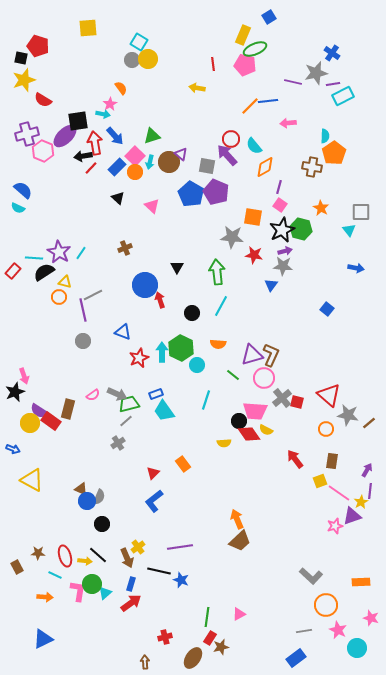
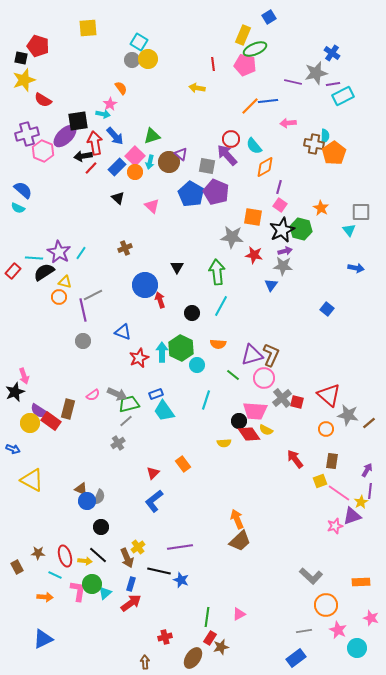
brown cross at (312, 167): moved 2 px right, 23 px up
black circle at (102, 524): moved 1 px left, 3 px down
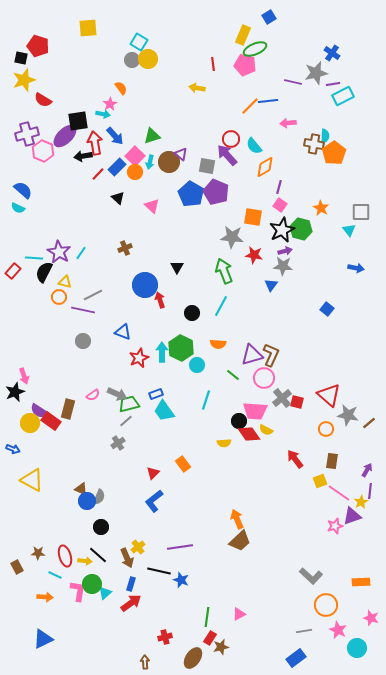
red line at (91, 168): moved 7 px right, 6 px down
black semicircle at (44, 272): rotated 30 degrees counterclockwise
green arrow at (217, 272): moved 7 px right, 1 px up; rotated 15 degrees counterclockwise
purple line at (83, 310): rotated 65 degrees counterclockwise
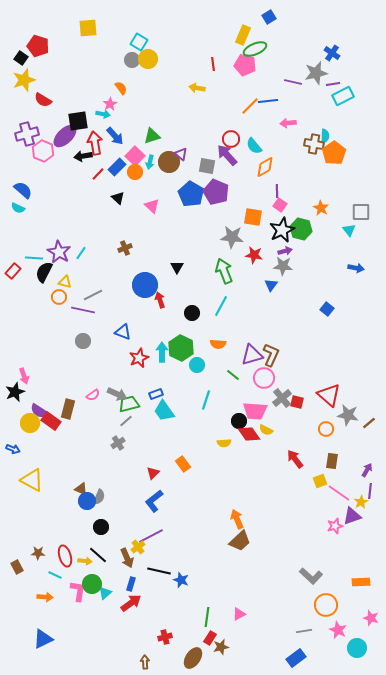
black square at (21, 58): rotated 24 degrees clockwise
purple line at (279, 187): moved 2 px left, 4 px down; rotated 16 degrees counterclockwise
purple line at (180, 547): moved 29 px left, 11 px up; rotated 20 degrees counterclockwise
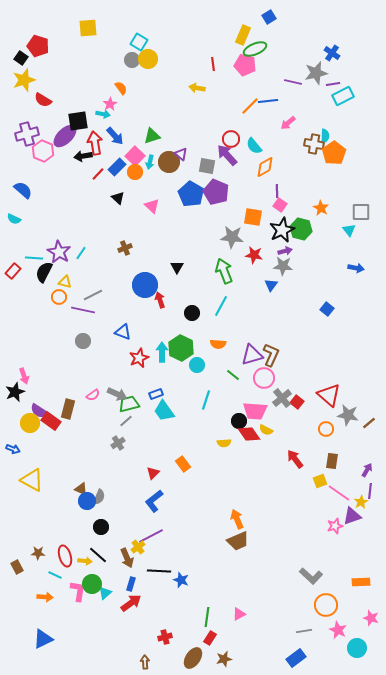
pink arrow at (288, 123): rotated 35 degrees counterclockwise
cyan semicircle at (18, 208): moved 4 px left, 11 px down
red square at (297, 402): rotated 24 degrees clockwise
brown trapezoid at (240, 541): moved 2 px left; rotated 20 degrees clockwise
black line at (159, 571): rotated 10 degrees counterclockwise
brown star at (221, 647): moved 3 px right, 12 px down
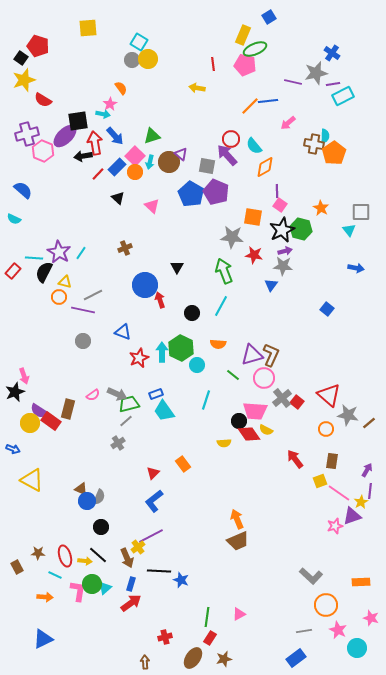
cyan triangle at (105, 593): moved 5 px up
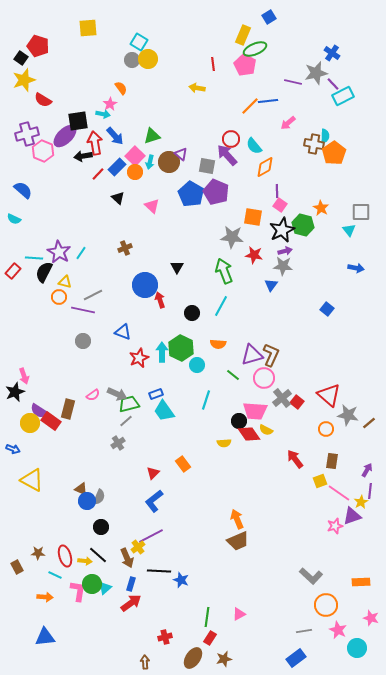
pink pentagon at (245, 65): rotated 15 degrees clockwise
purple line at (333, 84): rotated 56 degrees clockwise
green hexagon at (301, 229): moved 2 px right, 4 px up
blue triangle at (43, 639): moved 2 px right, 2 px up; rotated 20 degrees clockwise
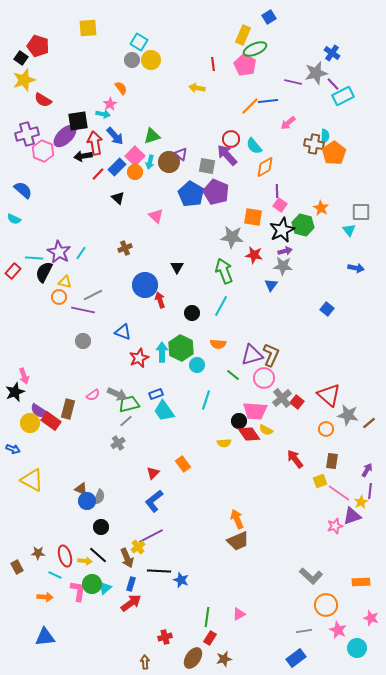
yellow circle at (148, 59): moved 3 px right, 1 px down
pink triangle at (152, 206): moved 4 px right, 10 px down
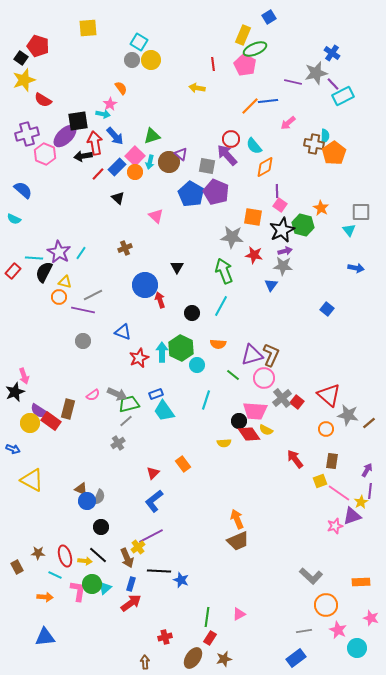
pink hexagon at (43, 151): moved 2 px right, 3 px down
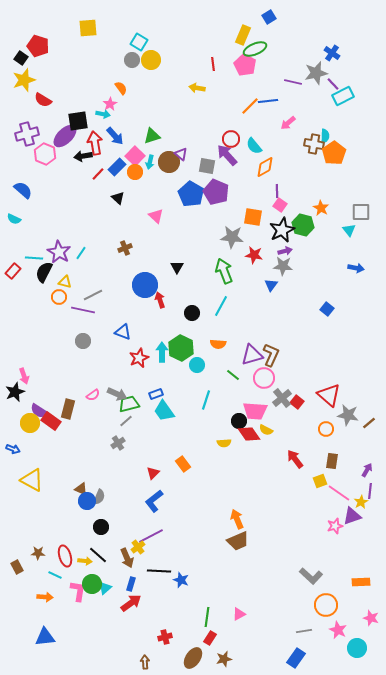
blue rectangle at (296, 658): rotated 18 degrees counterclockwise
